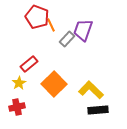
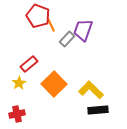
red pentagon: moved 1 px right, 1 px up
red cross: moved 7 px down
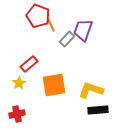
orange square: moved 1 px down; rotated 35 degrees clockwise
yellow L-shape: rotated 25 degrees counterclockwise
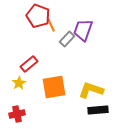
orange square: moved 2 px down
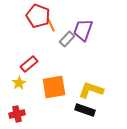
black rectangle: moved 13 px left; rotated 24 degrees clockwise
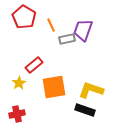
red pentagon: moved 14 px left, 1 px down; rotated 10 degrees clockwise
gray rectangle: rotated 35 degrees clockwise
red rectangle: moved 5 px right, 1 px down
